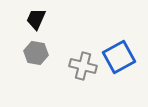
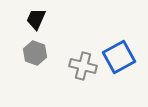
gray hexagon: moved 1 px left; rotated 10 degrees clockwise
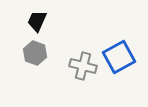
black trapezoid: moved 1 px right, 2 px down
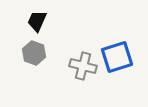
gray hexagon: moved 1 px left
blue square: moved 2 px left; rotated 12 degrees clockwise
